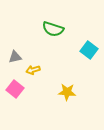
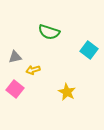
green semicircle: moved 4 px left, 3 px down
yellow star: rotated 24 degrees clockwise
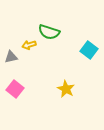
gray triangle: moved 4 px left
yellow arrow: moved 4 px left, 25 px up
yellow star: moved 1 px left, 3 px up
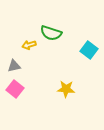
green semicircle: moved 2 px right, 1 px down
gray triangle: moved 3 px right, 9 px down
yellow star: rotated 24 degrees counterclockwise
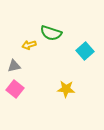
cyan square: moved 4 px left, 1 px down; rotated 12 degrees clockwise
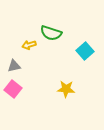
pink square: moved 2 px left
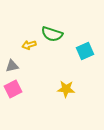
green semicircle: moved 1 px right, 1 px down
cyan square: rotated 18 degrees clockwise
gray triangle: moved 2 px left
pink square: rotated 24 degrees clockwise
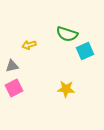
green semicircle: moved 15 px right
pink square: moved 1 px right, 1 px up
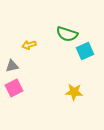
yellow star: moved 8 px right, 3 px down
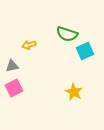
yellow star: rotated 24 degrees clockwise
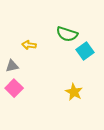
yellow arrow: rotated 24 degrees clockwise
cyan square: rotated 12 degrees counterclockwise
pink square: rotated 18 degrees counterclockwise
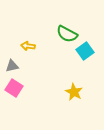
green semicircle: rotated 10 degrees clockwise
yellow arrow: moved 1 px left, 1 px down
pink square: rotated 12 degrees counterclockwise
